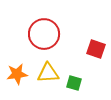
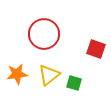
yellow triangle: moved 1 px right, 2 px down; rotated 35 degrees counterclockwise
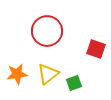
red circle: moved 3 px right, 3 px up
yellow triangle: moved 1 px left, 1 px up
green square: rotated 35 degrees counterclockwise
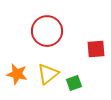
red square: rotated 24 degrees counterclockwise
orange star: rotated 20 degrees clockwise
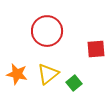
green square: rotated 21 degrees counterclockwise
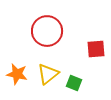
green square: rotated 28 degrees counterclockwise
